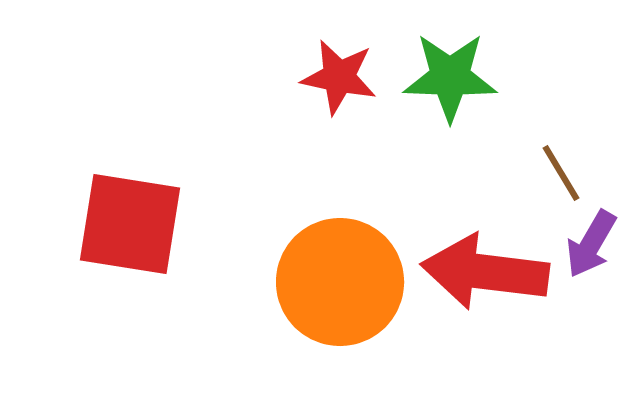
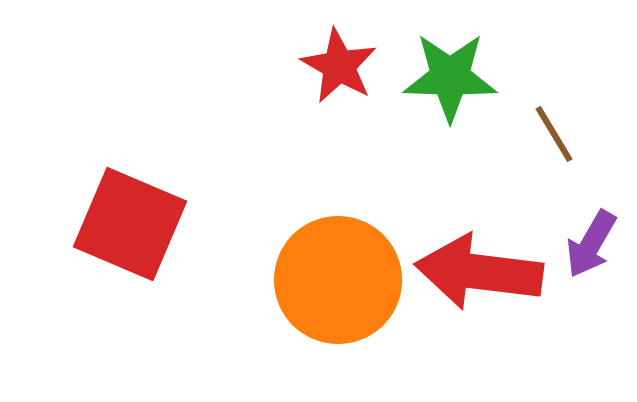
red star: moved 11 px up; rotated 18 degrees clockwise
brown line: moved 7 px left, 39 px up
red square: rotated 14 degrees clockwise
red arrow: moved 6 px left
orange circle: moved 2 px left, 2 px up
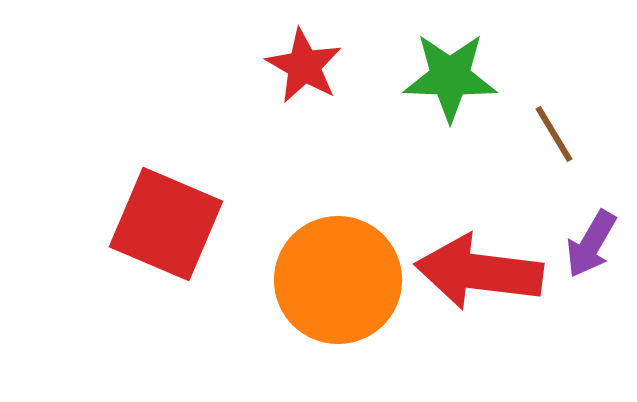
red star: moved 35 px left
red square: moved 36 px right
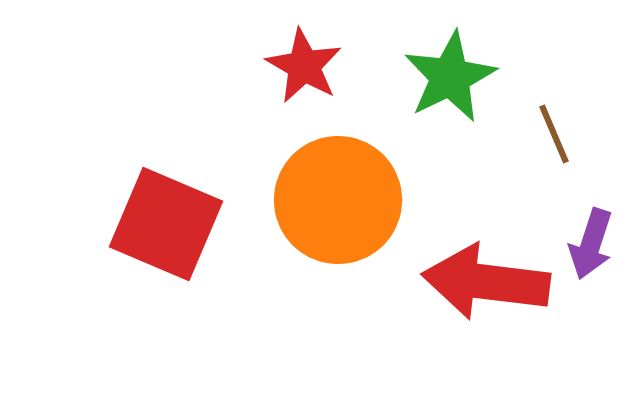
green star: rotated 28 degrees counterclockwise
brown line: rotated 8 degrees clockwise
purple arrow: rotated 12 degrees counterclockwise
red arrow: moved 7 px right, 10 px down
orange circle: moved 80 px up
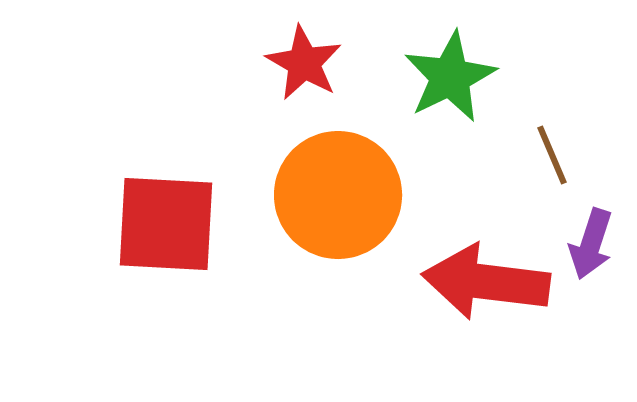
red star: moved 3 px up
brown line: moved 2 px left, 21 px down
orange circle: moved 5 px up
red square: rotated 20 degrees counterclockwise
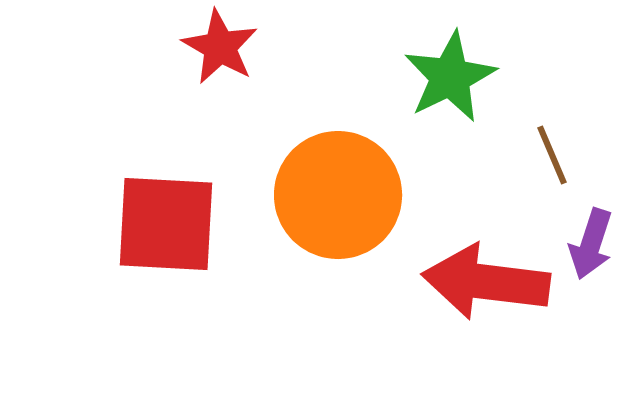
red star: moved 84 px left, 16 px up
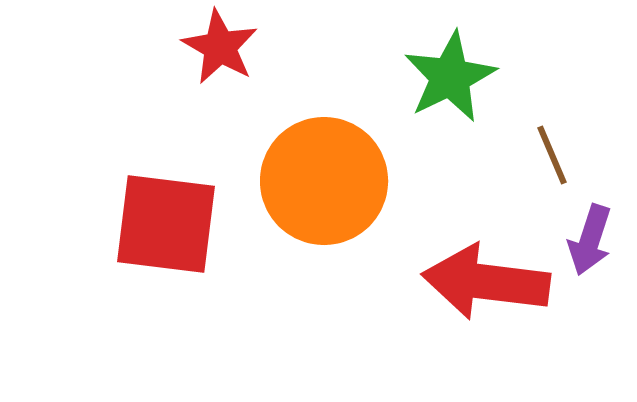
orange circle: moved 14 px left, 14 px up
red square: rotated 4 degrees clockwise
purple arrow: moved 1 px left, 4 px up
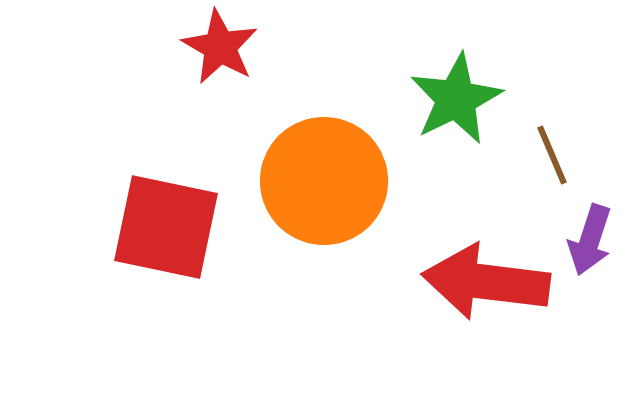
green star: moved 6 px right, 22 px down
red square: moved 3 px down; rotated 5 degrees clockwise
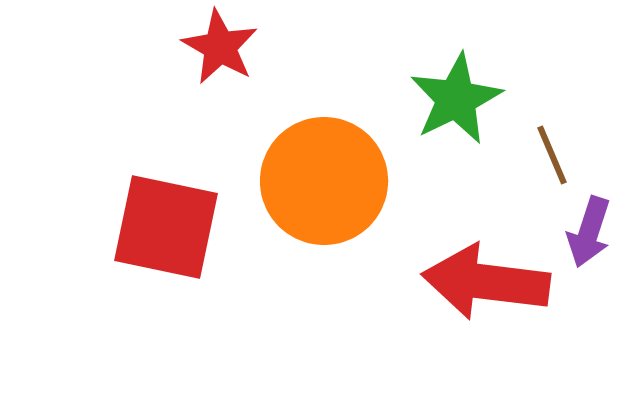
purple arrow: moved 1 px left, 8 px up
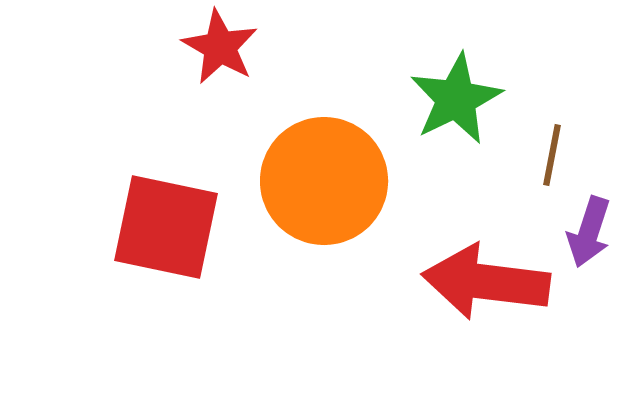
brown line: rotated 34 degrees clockwise
